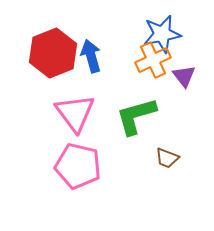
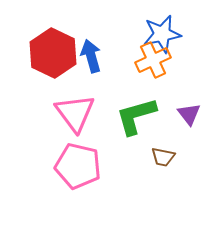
red hexagon: rotated 12 degrees counterclockwise
purple triangle: moved 5 px right, 38 px down
brown trapezoid: moved 4 px left, 1 px up; rotated 10 degrees counterclockwise
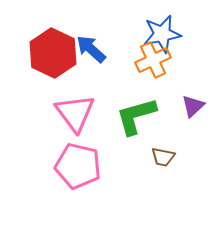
blue arrow: moved 7 px up; rotated 32 degrees counterclockwise
purple triangle: moved 4 px right, 8 px up; rotated 25 degrees clockwise
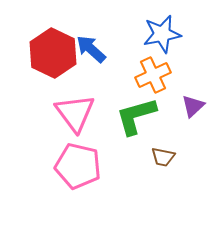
orange cross: moved 15 px down
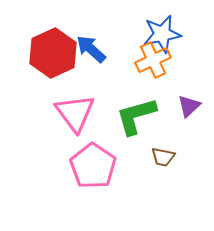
red hexagon: rotated 9 degrees clockwise
orange cross: moved 15 px up
purple triangle: moved 4 px left
pink pentagon: moved 15 px right; rotated 21 degrees clockwise
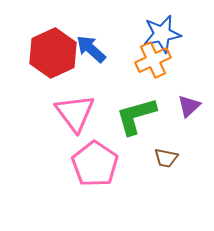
brown trapezoid: moved 3 px right, 1 px down
pink pentagon: moved 2 px right, 2 px up
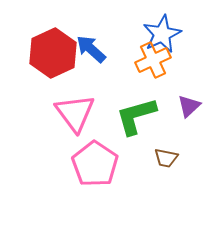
blue star: rotated 15 degrees counterclockwise
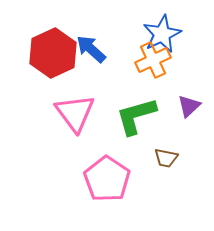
pink pentagon: moved 12 px right, 15 px down
